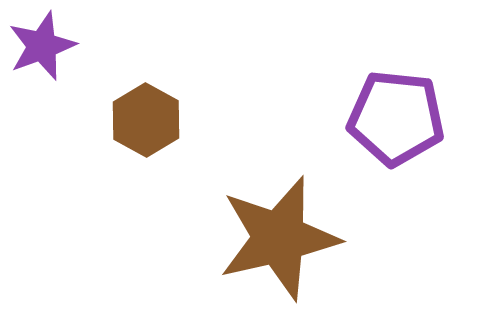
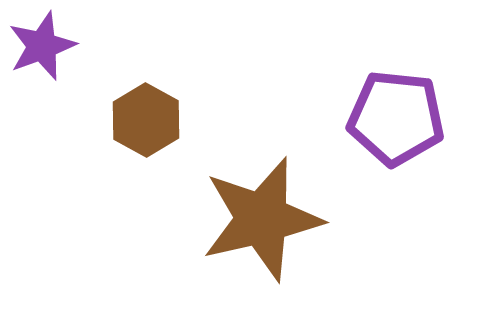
brown star: moved 17 px left, 19 px up
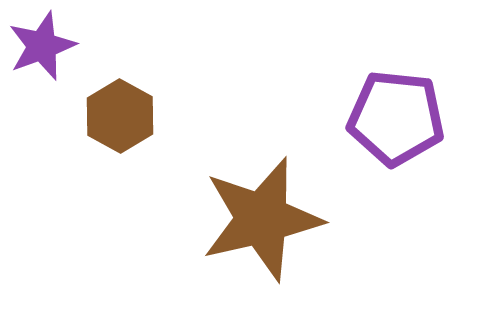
brown hexagon: moved 26 px left, 4 px up
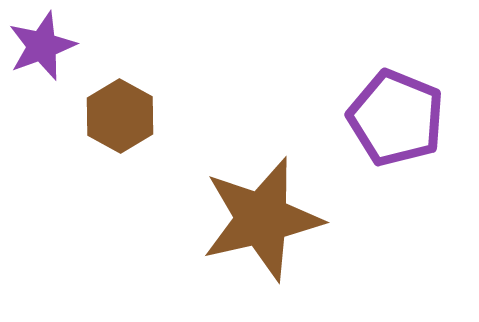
purple pentagon: rotated 16 degrees clockwise
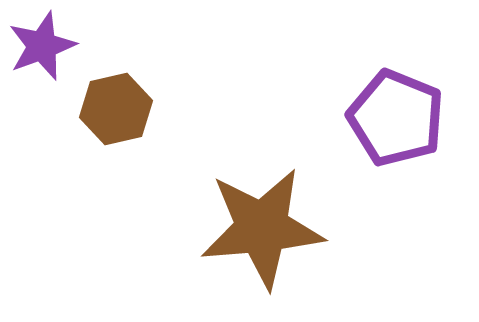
brown hexagon: moved 4 px left, 7 px up; rotated 18 degrees clockwise
brown star: moved 9 px down; rotated 8 degrees clockwise
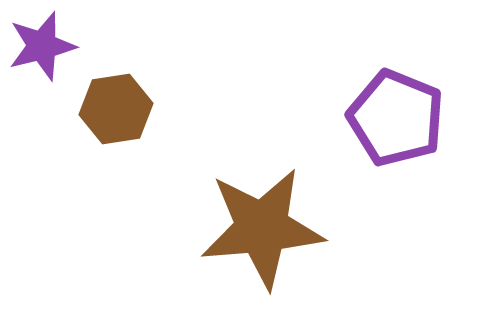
purple star: rotated 6 degrees clockwise
brown hexagon: rotated 4 degrees clockwise
